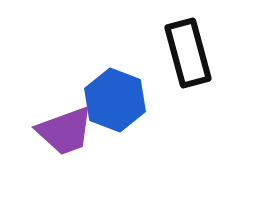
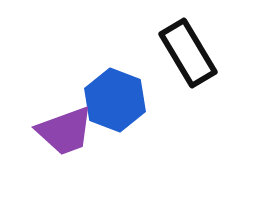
black rectangle: rotated 16 degrees counterclockwise
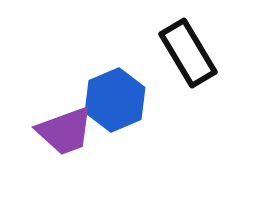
blue hexagon: rotated 16 degrees clockwise
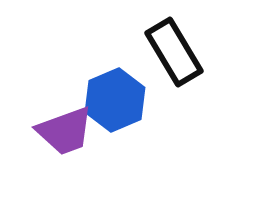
black rectangle: moved 14 px left, 1 px up
